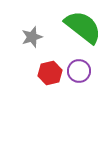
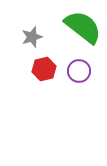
red hexagon: moved 6 px left, 4 px up
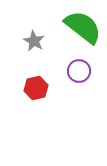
gray star: moved 2 px right, 4 px down; rotated 25 degrees counterclockwise
red hexagon: moved 8 px left, 19 px down
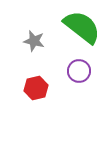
green semicircle: moved 1 px left
gray star: rotated 15 degrees counterclockwise
